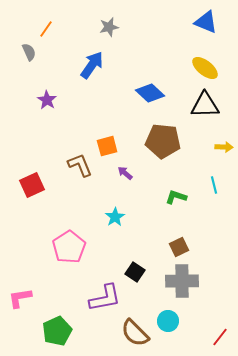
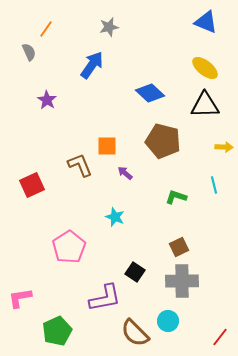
brown pentagon: rotated 8 degrees clockwise
orange square: rotated 15 degrees clockwise
cyan star: rotated 18 degrees counterclockwise
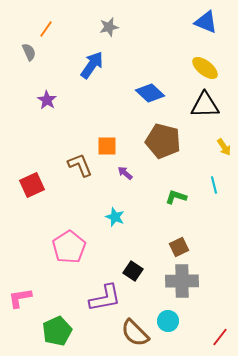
yellow arrow: rotated 54 degrees clockwise
black square: moved 2 px left, 1 px up
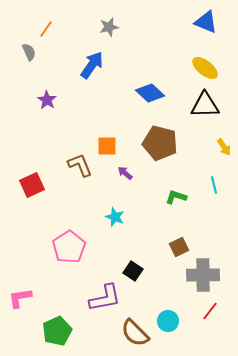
brown pentagon: moved 3 px left, 2 px down
gray cross: moved 21 px right, 6 px up
red line: moved 10 px left, 26 px up
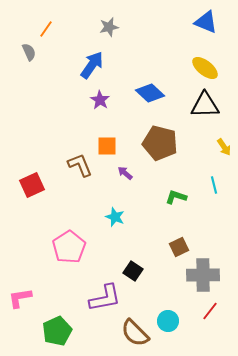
purple star: moved 53 px right
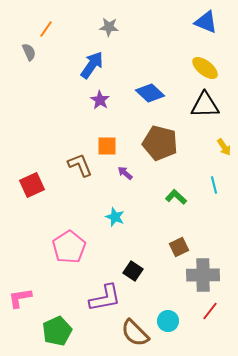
gray star: rotated 18 degrees clockwise
green L-shape: rotated 25 degrees clockwise
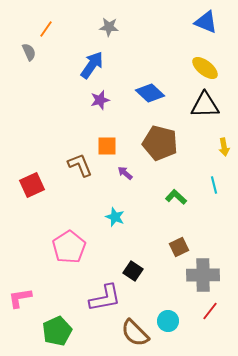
purple star: rotated 24 degrees clockwise
yellow arrow: rotated 24 degrees clockwise
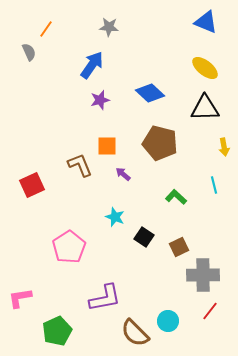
black triangle: moved 3 px down
purple arrow: moved 2 px left, 1 px down
black square: moved 11 px right, 34 px up
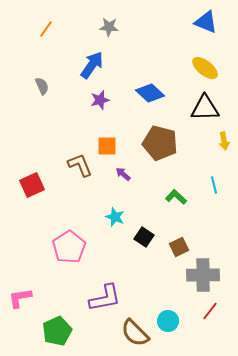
gray semicircle: moved 13 px right, 34 px down
yellow arrow: moved 6 px up
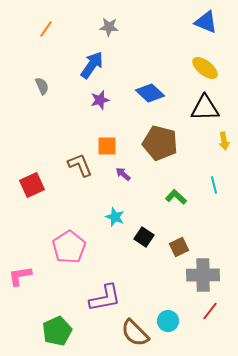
pink L-shape: moved 22 px up
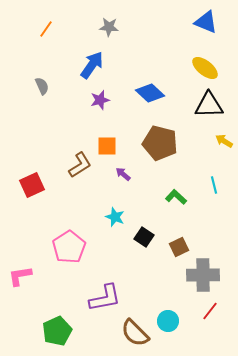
black triangle: moved 4 px right, 3 px up
yellow arrow: rotated 132 degrees clockwise
brown L-shape: rotated 80 degrees clockwise
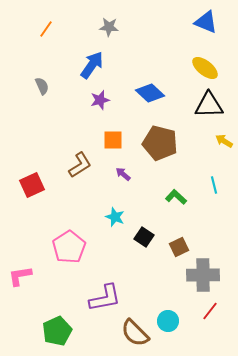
orange square: moved 6 px right, 6 px up
